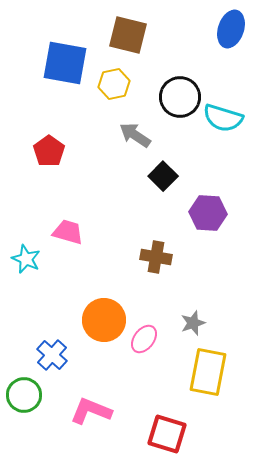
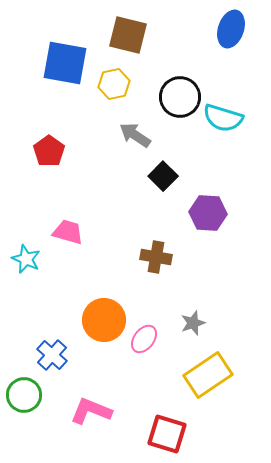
yellow rectangle: moved 3 px down; rotated 45 degrees clockwise
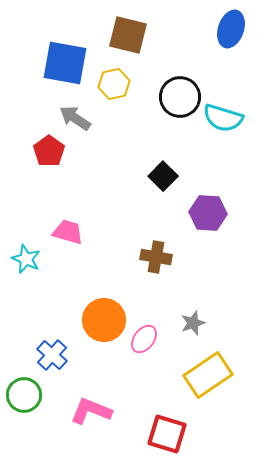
gray arrow: moved 60 px left, 17 px up
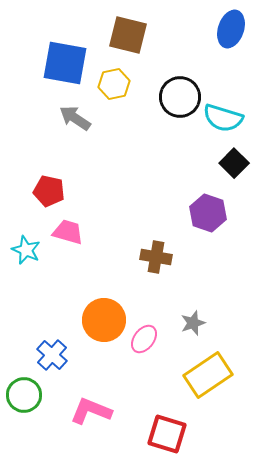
red pentagon: moved 40 px down; rotated 24 degrees counterclockwise
black square: moved 71 px right, 13 px up
purple hexagon: rotated 15 degrees clockwise
cyan star: moved 9 px up
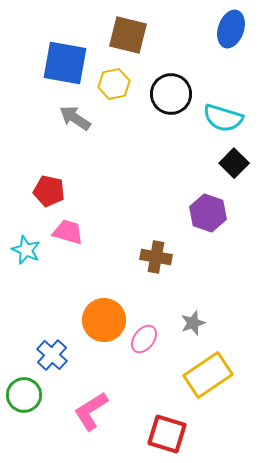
black circle: moved 9 px left, 3 px up
pink L-shape: rotated 54 degrees counterclockwise
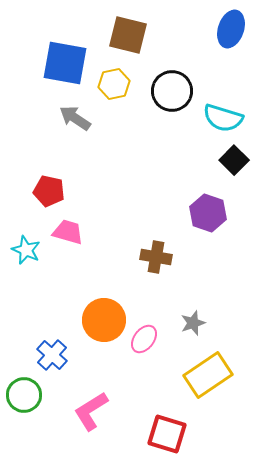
black circle: moved 1 px right, 3 px up
black square: moved 3 px up
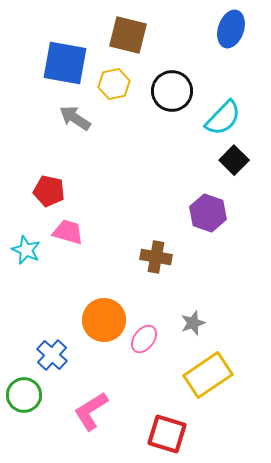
cyan semicircle: rotated 63 degrees counterclockwise
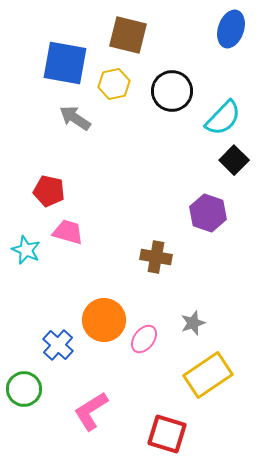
blue cross: moved 6 px right, 10 px up
green circle: moved 6 px up
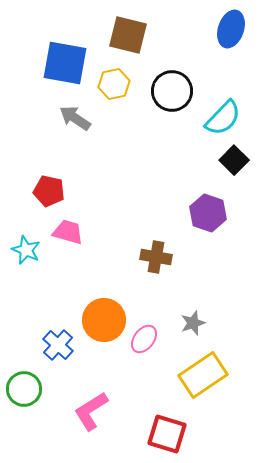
yellow rectangle: moved 5 px left
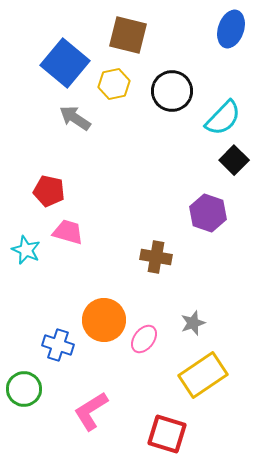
blue square: rotated 30 degrees clockwise
blue cross: rotated 24 degrees counterclockwise
